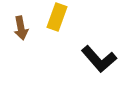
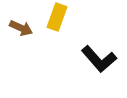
brown arrow: rotated 55 degrees counterclockwise
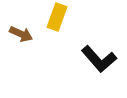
brown arrow: moved 6 px down
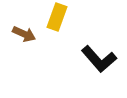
brown arrow: moved 3 px right
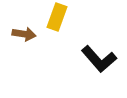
brown arrow: rotated 15 degrees counterclockwise
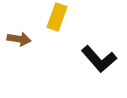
brown arrow: moved 5 px left, 5 px down
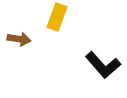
black L-shape: moved 4 px right, 6 px down
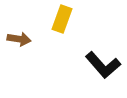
yellow rectangle: moved 5 px right, 2 px down
